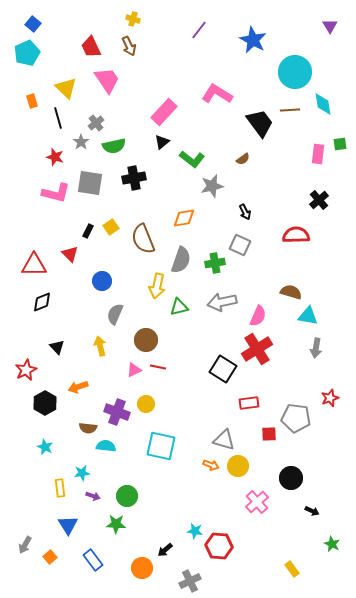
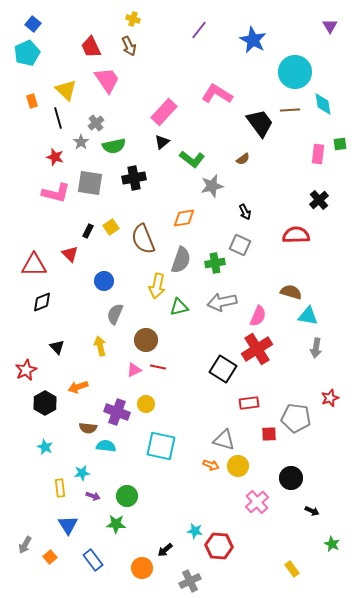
yellow triangle at (66, 88): moved 2 px down
blue circle at (102, 281): moved 2 px right
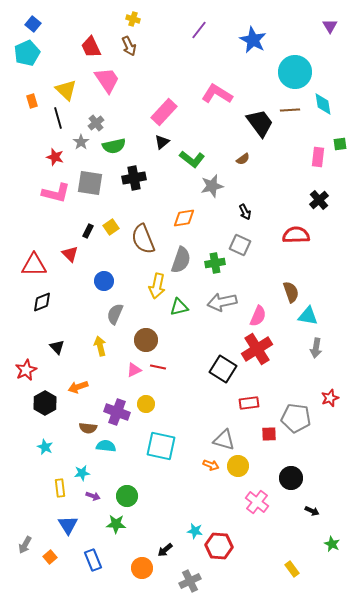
pink rectangle at (318, 154): moved 3 px down
brown semicircle at (291, 292): rotated 55 degrees clockwise
pink cross at (257, 502): rotated 10 degrees counterclockwise
blue rectangle at (93, 560): rotated 15 degrees clockwise
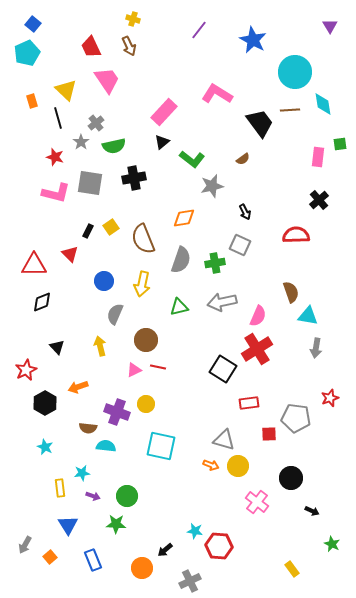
yellow arrow at (157, 286): moved 15 px left, 2 px up
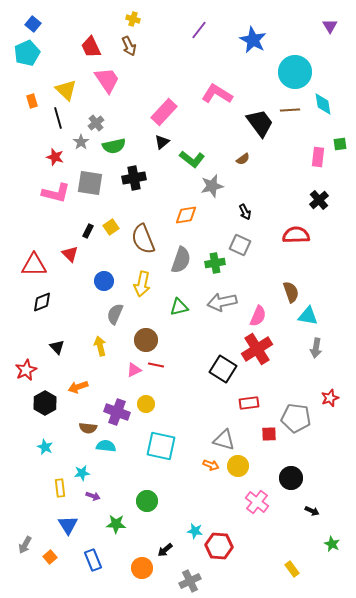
orange diamond at (184, 218): moved 2 px right, 3 px up
red line at (158, 367): moved 2 px left, 2 px up
green circle at (127, 496): moved 20 px right, 5 px down
